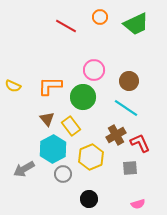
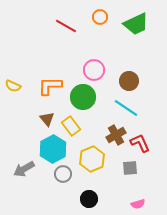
yellow hexagon: moved 1 px right, 2 px down
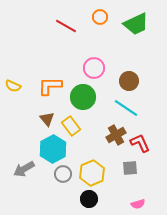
pink circle: moved 2 px up
yellow hexagon: moved 14 px down
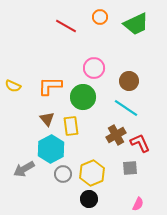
yellow rectangle: rotated 30 degrees clockwise
cyan hexagon: moved 2 px left
pink semicircle: rotated 48 degrees counterclockwise
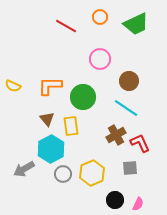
pink circle: moved 6 px right, 9 px up
black circle: moved 26 px right, 1 px down
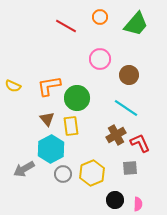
green trapezoid: rotated 24 degrees counterclockwise
brown circle: moved 6 px up
orange L-shape: moved 1 px left; rotated 10 degrees counterclockwise
green circle: moved 6 px left, 1 px down
pink semicircle: rotated 24 degrees counterclockwise
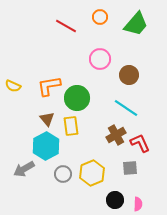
cyan hexagon: moved 5 px left, 3 px up
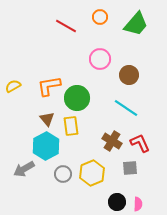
yellow semicircle: rotated 126 degrees clockwise
brown cross: moved 4 px left, 6 px down; rotated 30 degrees counterclockwise
black circle: moved 2 px right, 2 px down
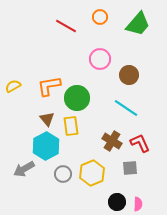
green trapezoid: moved 2 px right
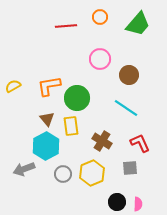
red line: rotated 35 degrees counterclockwise
brown cross: moved 10 px left
gray arrow: rotated 10 degrees clockwise
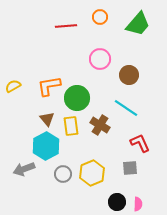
brown cross: moved 2 px left, 16 px up
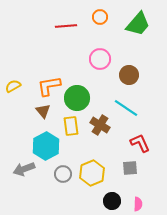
brown triangle: moved 4 px left, 8 px up
black circle: moved 5 px left, 1 px up
